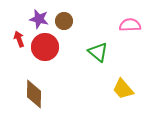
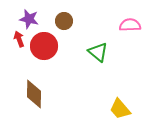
purple star: moved 10 px left
red circle: moved 1 px left, 1 px up
yellow trapezoid: moved 3 px left, 20 px down
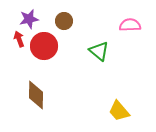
purple star: rotated 24 degrees counterclockwise
green triangle: moved 1 px right, 1 px up
brown diamond: moved 2 px right, 1 px down
yellow trapezoid: moved 1 px left, 2 px down
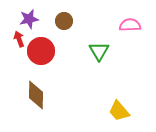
red circle: moved 3 px left, 5 px down
green triangle: rotated 20 degrees clockwise
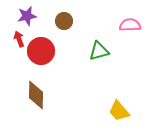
purple star: moved 2 px left, 3 px up
green triangle: rotated 45 degrees clockwise
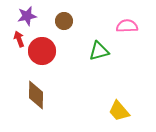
pink semicircle: moved 3 px left, 1 px down
red circle: moved 1 px right
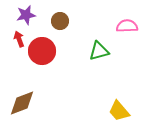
purple star: moved 1 px left, 1 px up
brown circle: moved 4 px left
brown diamond: moved 14 px left, 8 px down; rotated 68 degrees clockwise
